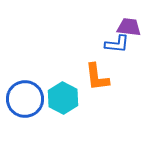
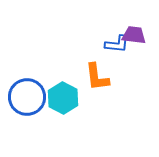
purple trapezoid: moved 5 px right, 8 px down
blue circle: moved 2 px right, 2 px up
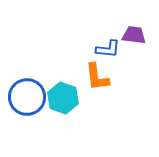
blue L-shape: moved 9 px left, 5 px down
cyan hexagon: rotated 8 degrees counterclockwise
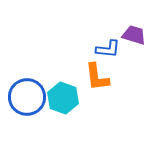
purple trapezoid: rotated 10 degrees clockwise
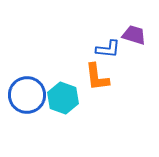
blue circle: moved 2 px up
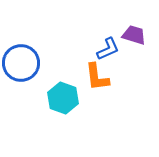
blue L-shape: rotated 30 degrees counterclockwise
blue circle: moved 6 px left, 32 px up
